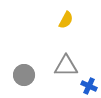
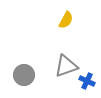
gray triangle: rotated 20 degrees counterclockwise
blue cross: moved 2 px left, 5 px up
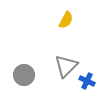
gray triangle: rotated 25 degrees counterclockwise
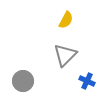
gray triangle: moved 1 px left, 11 px up
gray circle: moved 1 px left, 6 px down
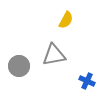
gray triangle: moved 11 px left; rotated 35 degrees clockwise
gray circle: moved 4 px left, 15 px up
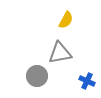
gray triangle: moved 6 px right, 2 px up
gray circle: moved 18 px right, 10 px down
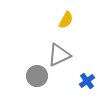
gray triangle: moved 1 px left, 2 px down; rotated 15 degrees counterclockwise
blue cross: rotated 28 degrees clockwise
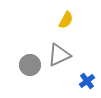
gray circle: moved 7 px left, 11 px up
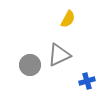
yellow semicircle: moved 2 px right, 1 px up
blue cross: rotated 21 degrees clockwise
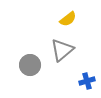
yellow semicircle: rotated 24 degrees clockwise
gray triangle: moved 3 px right, 5 px up; rotated 15 degrees counterclockwise
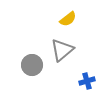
gray circle: moved 2 px right
